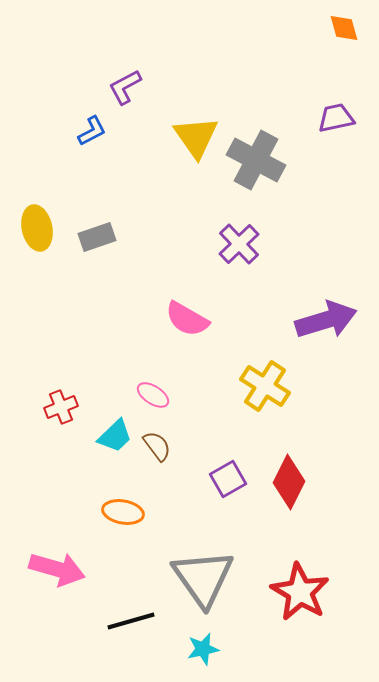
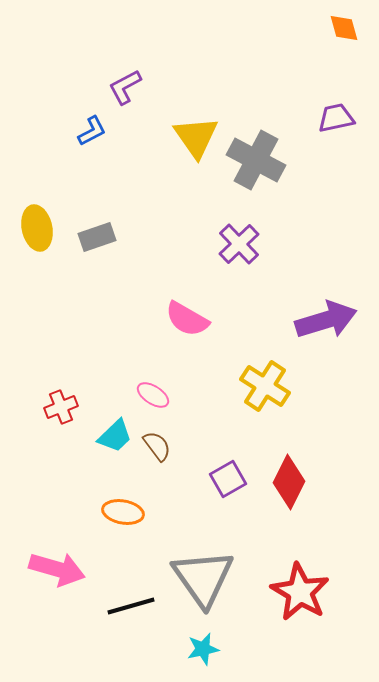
black line: moved 15 px up
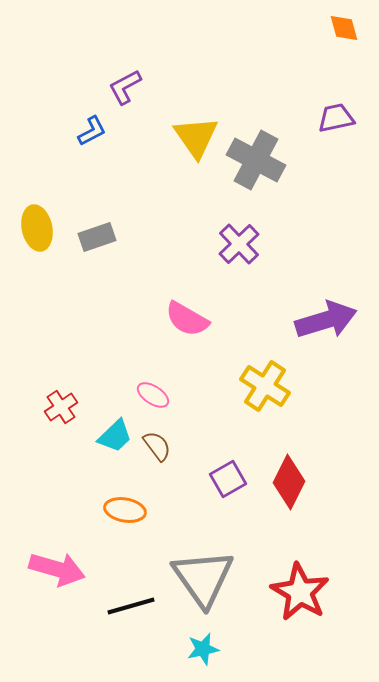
red cross: rotated 12 degrees counterclockwise
orange ellipse: moved 2 px right, 2 px up
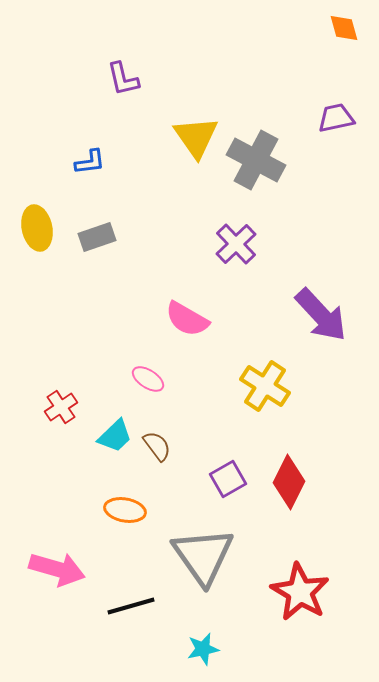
purple L-shape: moved 2 px left, 8 px up; rotated 75 degrees counterclockwise
blue L-shape: moved 2 px left, 31 px down; rotated 20 degrees clockwise
purple cross: moved 3 px left
purple arrow: moved 5 px left, 5 px up; rotated 64 degrees clockwise
pink ellipse: moved 5 px left, 16 px up
gray triangle: moved 22 px up
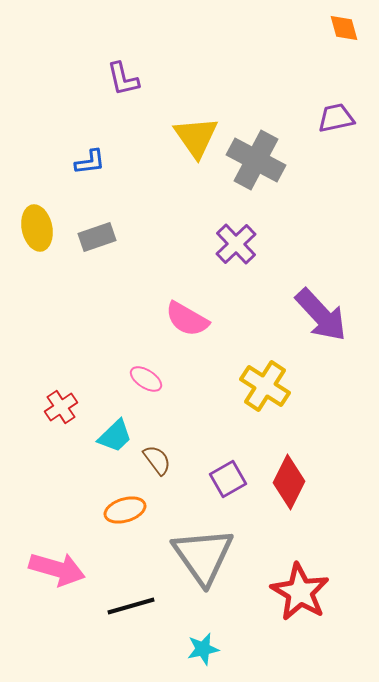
pink ellipse: moved 2 px left
brown semicircle: moved 14 px down
orange ellipse: rotated 27 degrees counterclockwise
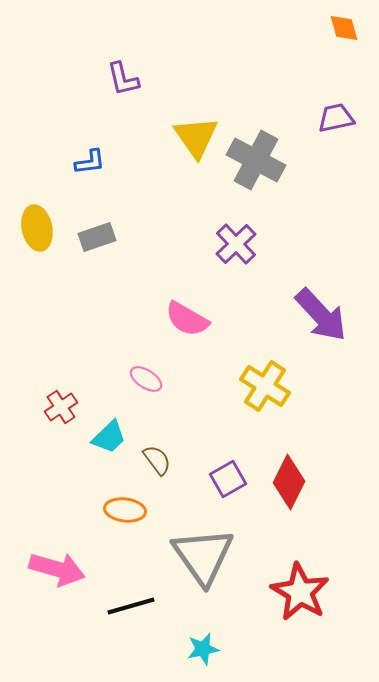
cyan trapezoid: moved 6 px left, 1 px down
orange ellipse: rotated 24 degrees clockwise
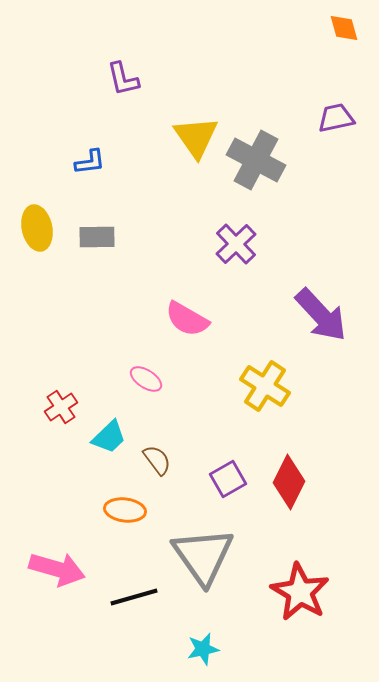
gray rectangle: rotated 18 degrees clockwise
black line: moved 3 px right, 9 px up
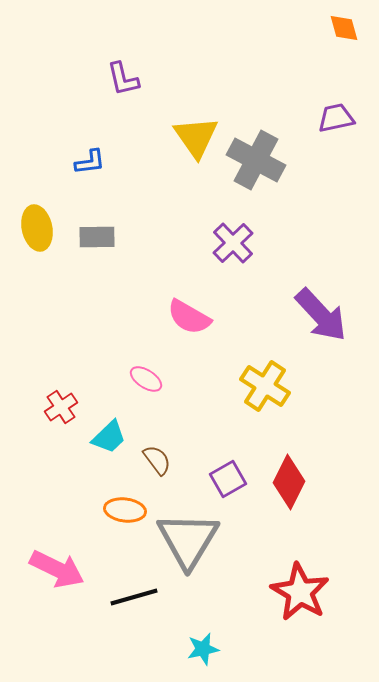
purple cross: moved 3 px left, 1 px up
pink semicircle: moved 2 px right, 2 px up
gray triangle: moved 15 px left, 16 px up; rotated 6 degrees clockwise
pink arrow: rotated 10 degrees clockwise
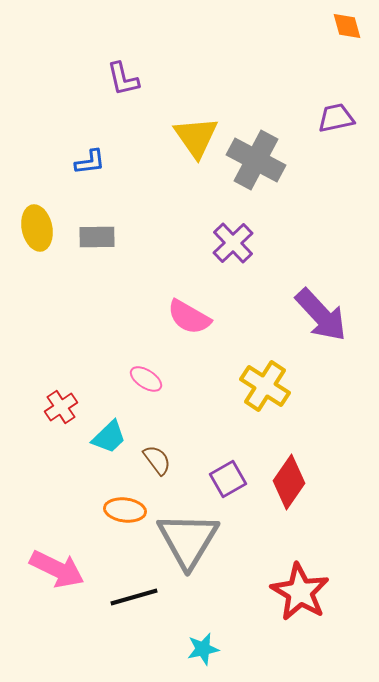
orange diamond: moved 3 px right, 2 px up
red diamond: rotated 8 degrees clockwise
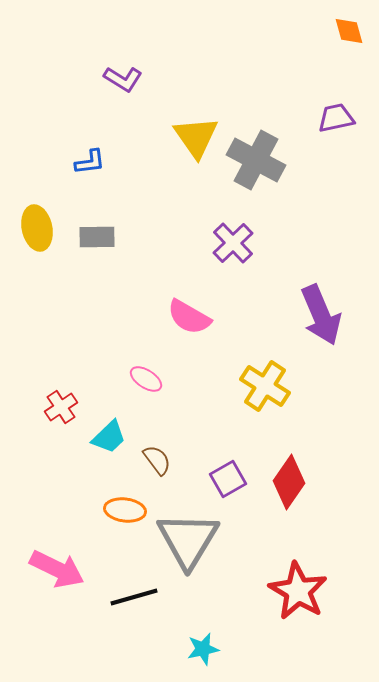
orange diamond: moved 2 px right, 5 px down
purple L-shape: rotated 45 degrees counterclockwise
purple arrow: rotated 20 degrees clockwise
red star: moved 2 px left, 1 px up
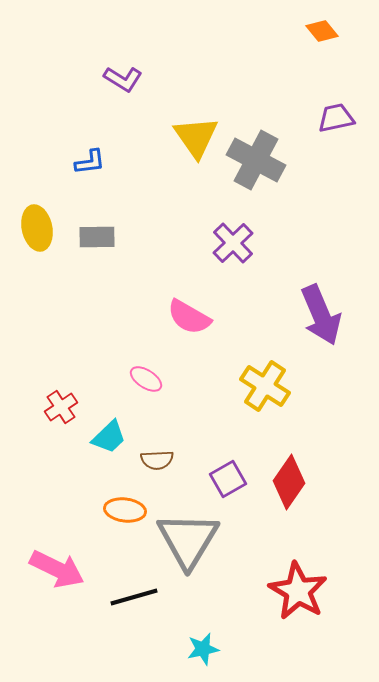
orange diamond: moved 27 px left; rotated 24 degrees counterclockwise
brown semicircle: rotated 124 degrees clockwise
